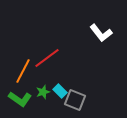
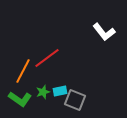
white L-shape: moved 3 px right, 1 px up
cyan rectangle: rotated 56 degrees counterclockwise
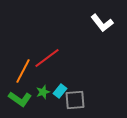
white L-shape: moved 2 px left, 9 px up
cyan rectangle: rotated 40 degrees counterclockwise
gray square: rotated 25 degrees counterclockwise
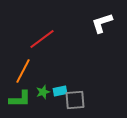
white L-shape: rotated 110 degrees clockwise
red line: moved 5 px left, 19 px up
cyan rectangle: rotated 40 degrees clockwise
green L-shape: rotated 35 degrees counterclockwise
